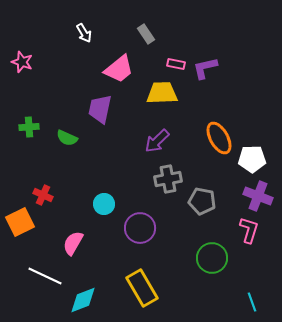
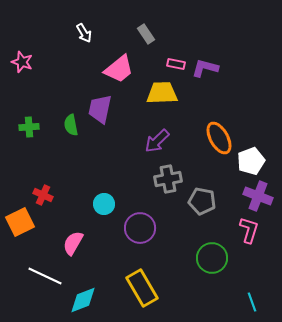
purple L-shape: rotated 28 degrees clockwise
green semicircle: moved 4 px right, 13 px up; rotated 55 degrees clockwise
white pentagon: moved 1 px left, 2 px down; rotated 20 degrees counterclockwise
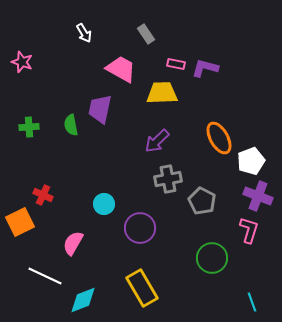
pink trapezoid: moved 2 px right; rotated 112 degrees counterclockwise
gray pentagon: rotated 16 degrees clockwise
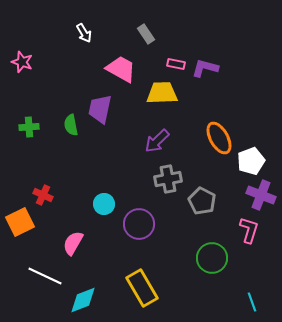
purple cross: moved 3 px right, 1 px up
purple circle: moved 1 px left, 4 px up
